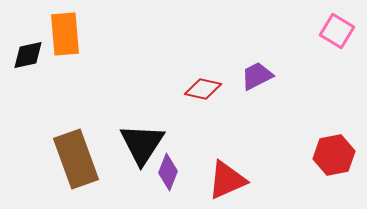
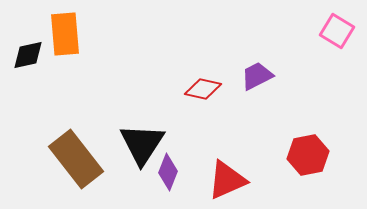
red hexagon: moved 26 px left
brown rectangle: rotated 18 degrees counterclockwise
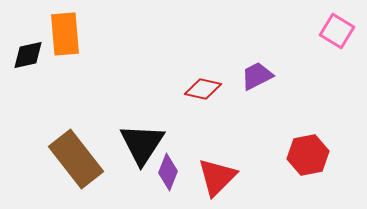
red triangle: moved 10 px left, 3 px up; rotated 21 degrees counterclockwise
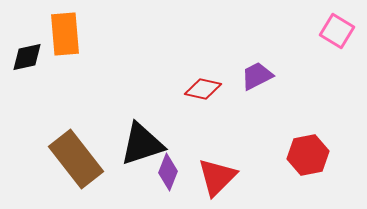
black diamond: moved 1 px left, 2 px down
black triangle: rotated 39 degrees clockwise
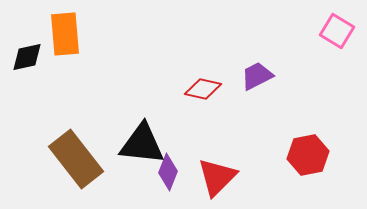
black triangle: rotated 24 degrees clockwise
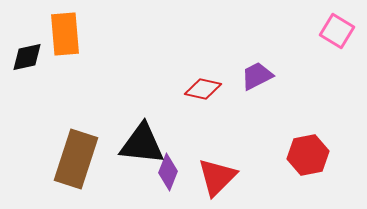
brown rectangle: rotated 56 degrees clockwise
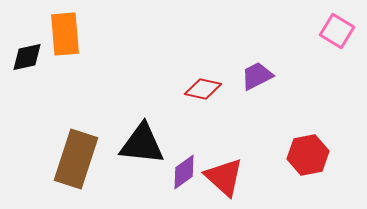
purple diamond: moved 16 px right; rotated 33 degrees clockwise
red triangle: moved 7 px right; rotated 33 degrees counterclockwise
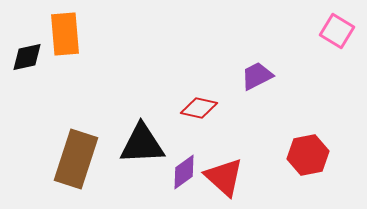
red diamond: moved 4 px left, 19 px down
black triangle: rotated 9 degrees counterclockwise
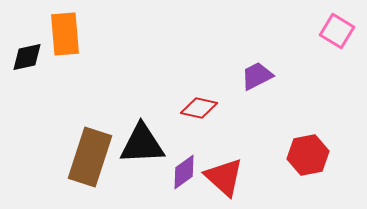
brown rectangle: moved 14 px right, 2 px up
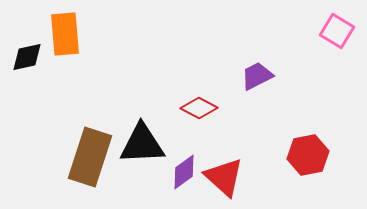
red diamond: rotated 15 degrees clockwise
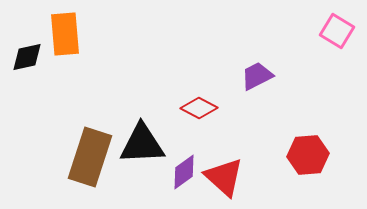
red hexagon: rotated 6 degrees clockwise
